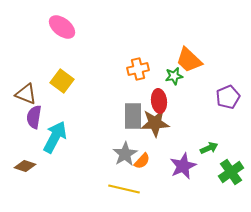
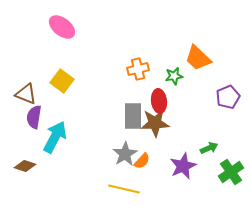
orange trapezoid: moved 9 px right, 2 px up
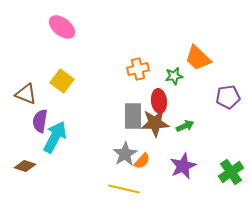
purple pentagon: rotated 15 degrees clockwise
purple semicircle: moved 6 px right, 4 px down
green arrow: moved 24 px left, 22 px up
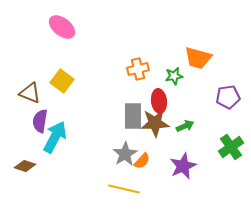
orange trapezoid: rotated 28 degrees counterclockwise
brown triangle: moved 4 px right, 1 px up
green cross: moved 25 px up
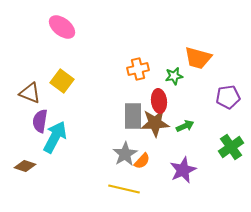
purple star: moved 4 px down
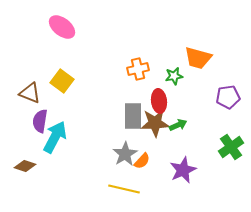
green arrow: moved 7 px left, 1 px up
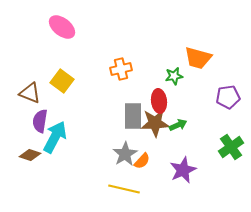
orange cross: moved 17 px left
brown diamond: moved 5 px right, 11 px up
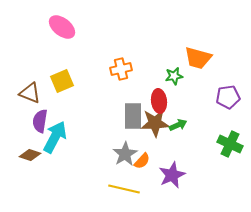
yellow square: rotated 30 degrees clockwise
green cross: moved 1 px left, 3 px up; rotated 30 degrees counterclockwise
purple star: moved 11 px left, 5 px down
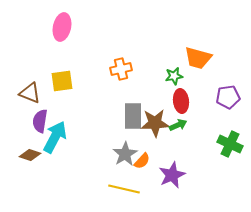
pink ellipse: rotated 64 degrees clockwise
yellow square: rotated 15 degrees clockwise
red ellipse: moved 22 px right
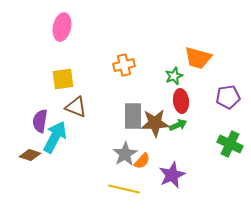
orange cross: moved 3 px right, 4 px up
green star: rotated 12 degrees counterclockwise
yellow square: moved 1 px right, 2 px up
brown triangle: moved 46 px right, 14 px down
